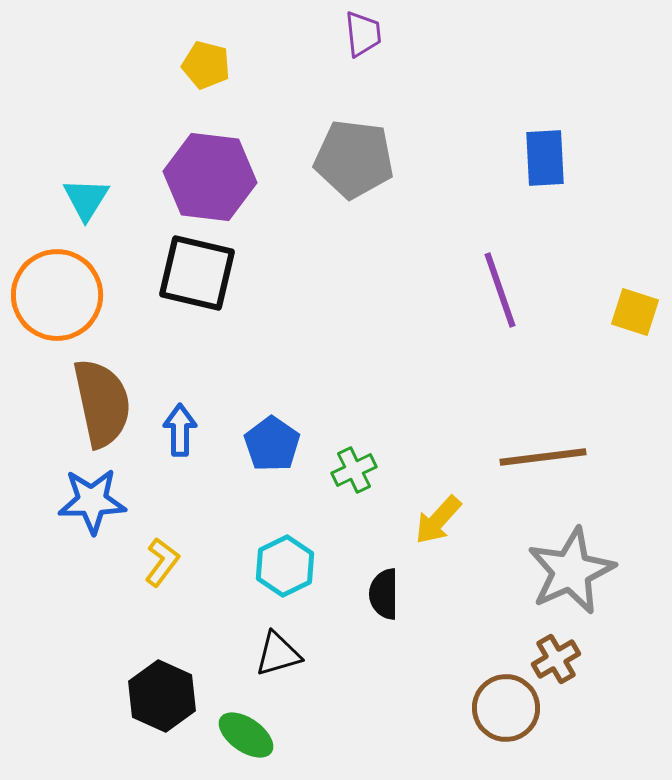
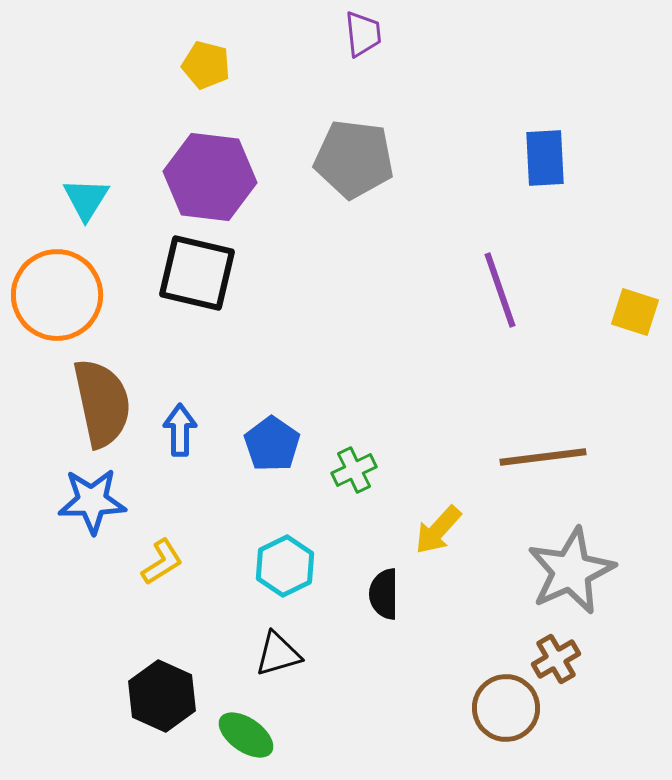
yellow arrow: moved 10 px down
yellow L-shape: rotated 21 degrees clockwise
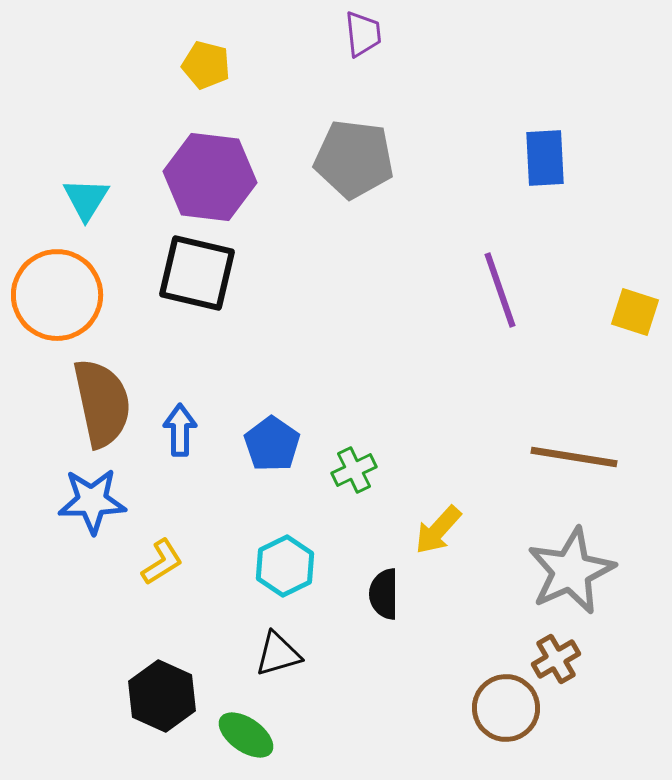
brown line: moved 31 px right; rotated 16 degrees clockwise
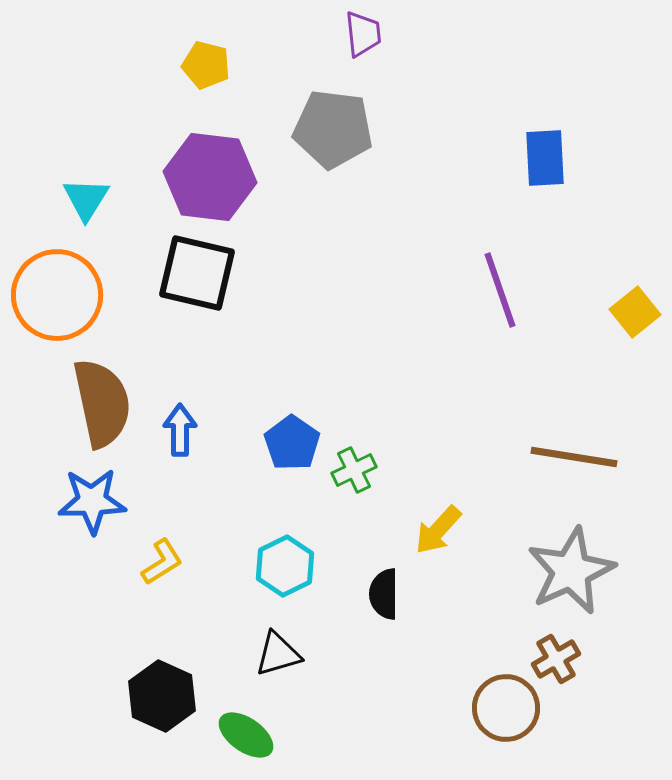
gray pentagon: moved 21 px left, 30 px up
yellow square: rotated 33 degrees clockwise
blue pentagon: moved 20 px right, 1 px up
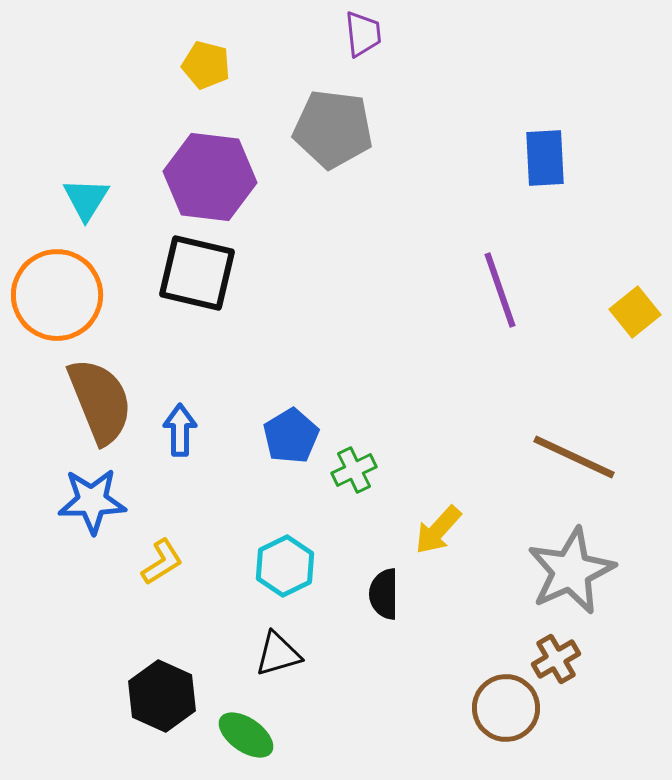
brown semicircle: moved 2 px left, 2 px up; rotated 10 degrees counterclockwise
blue pentagon: moved 1 px left, 7 px up; rotated 6 degrees clockwise
brown line: rotated 16 degrees clockwise
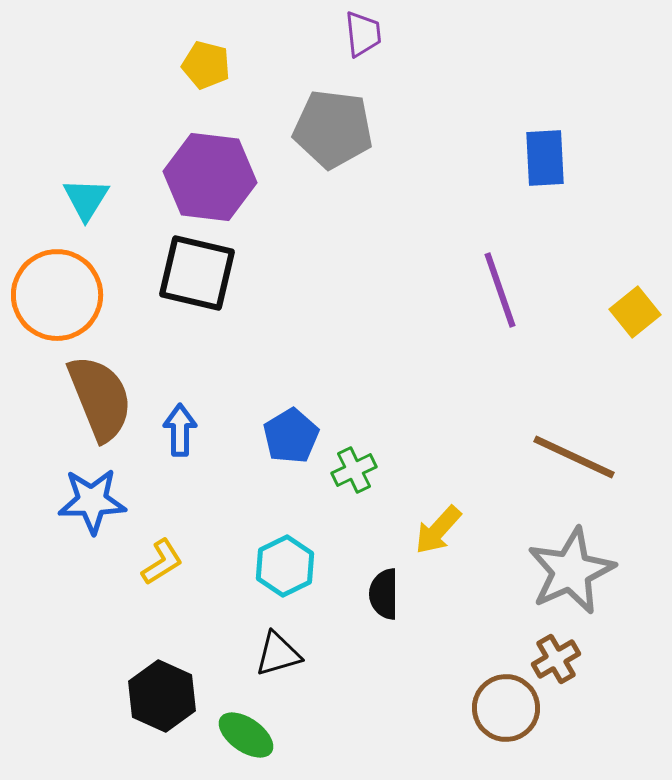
brown semicircle: moved 3 px up
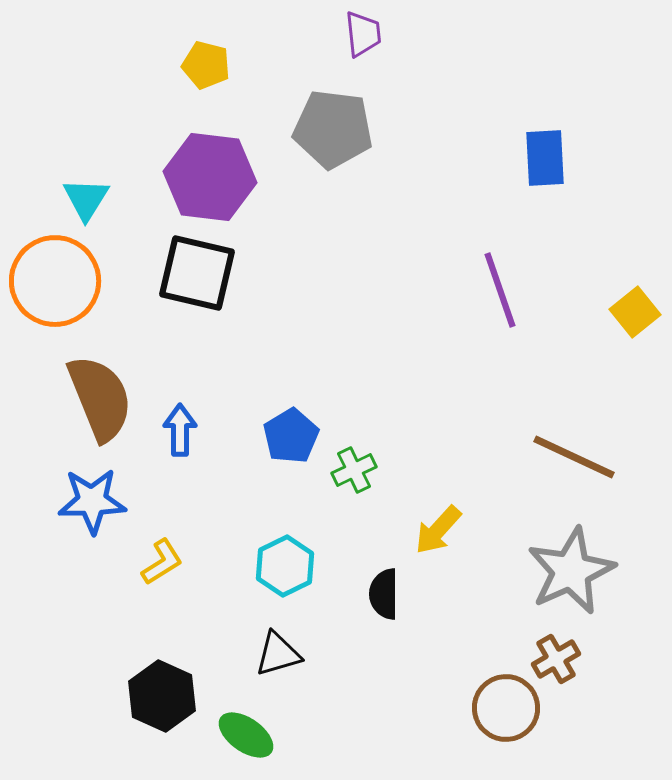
orange circle: moved 2 px left, 14 px up
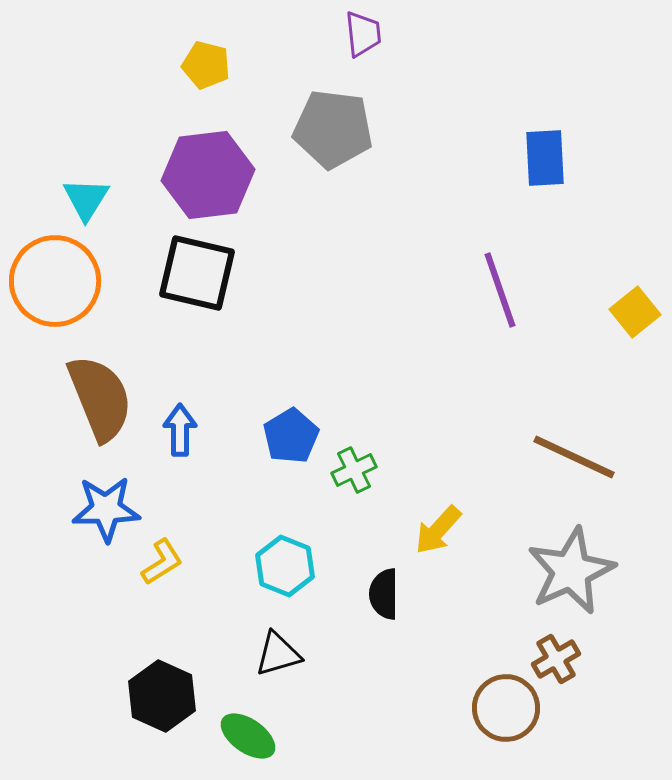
purple hexagon: moved 2 px left, 2 px up; rotated 14 degrees counterclockwise
blue star: moved 14 px right, 8 px down
cyan hexagon: rotated 12 degrees counterclockwise
green ellipse: moved 2 px right, 1 px down
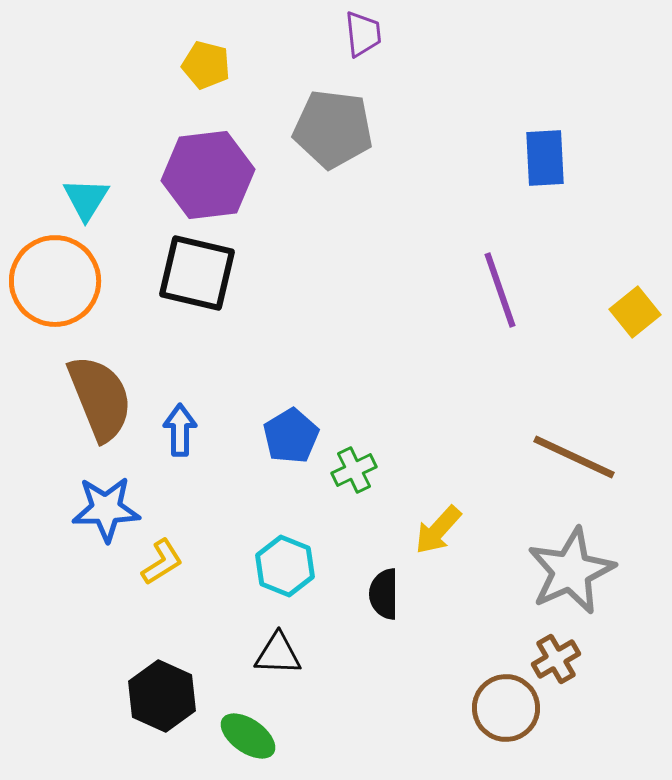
black triangle: rotated 18 degrees clockwise
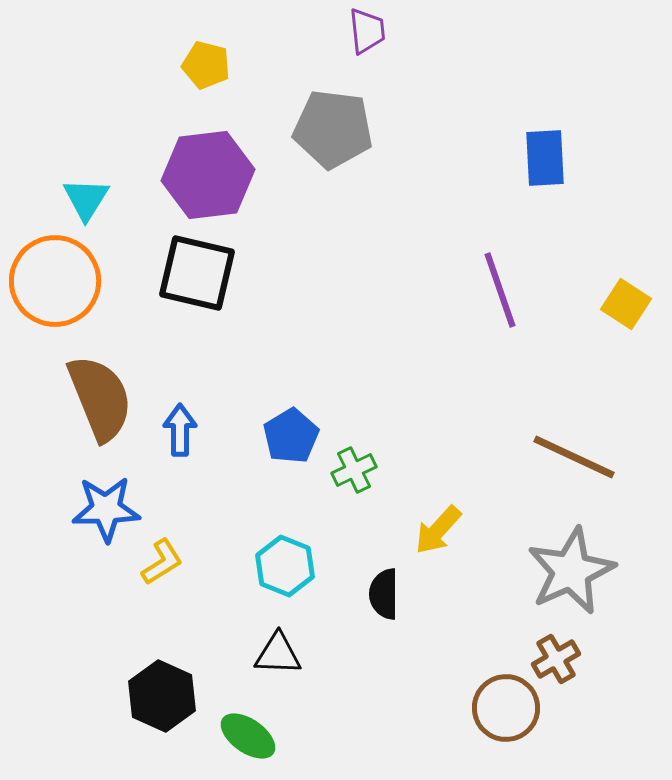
purple trapezoid: moved 4 px right, 3 px up
yellow square: moved 9 px left, 8 px up; rotated 18 degrees counterclockwise
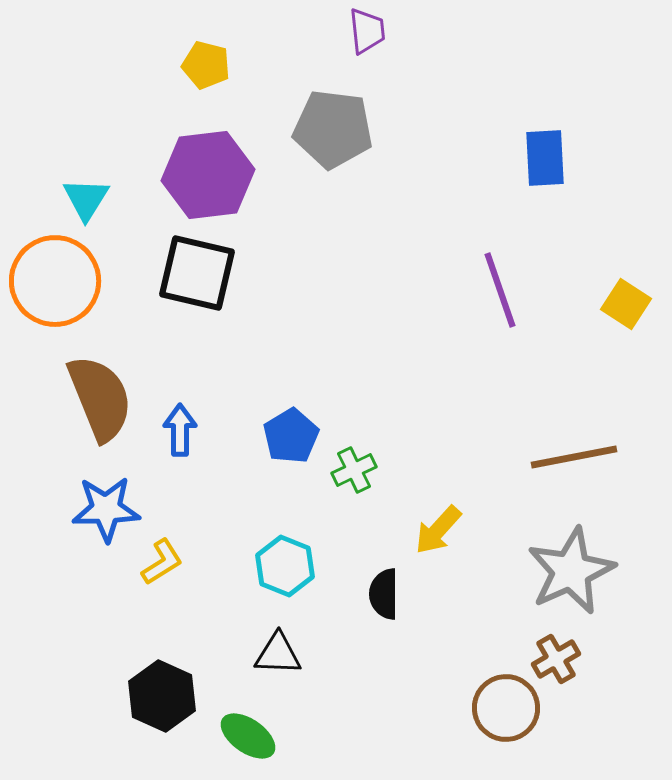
brown line: rotated 36 degrees counterclockwise
